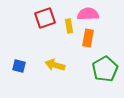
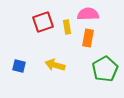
red square: moved 2 px left, 4 px down
yellow rectangle: moved 2 px left, 1 px down
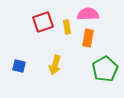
yellow arrow: rotated 90 degrees counterclockwise
